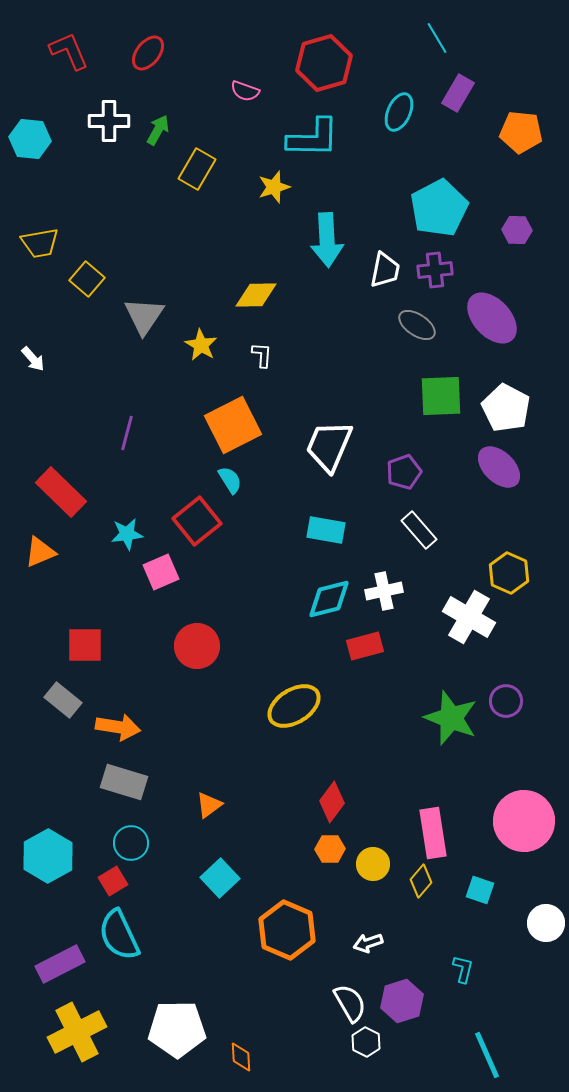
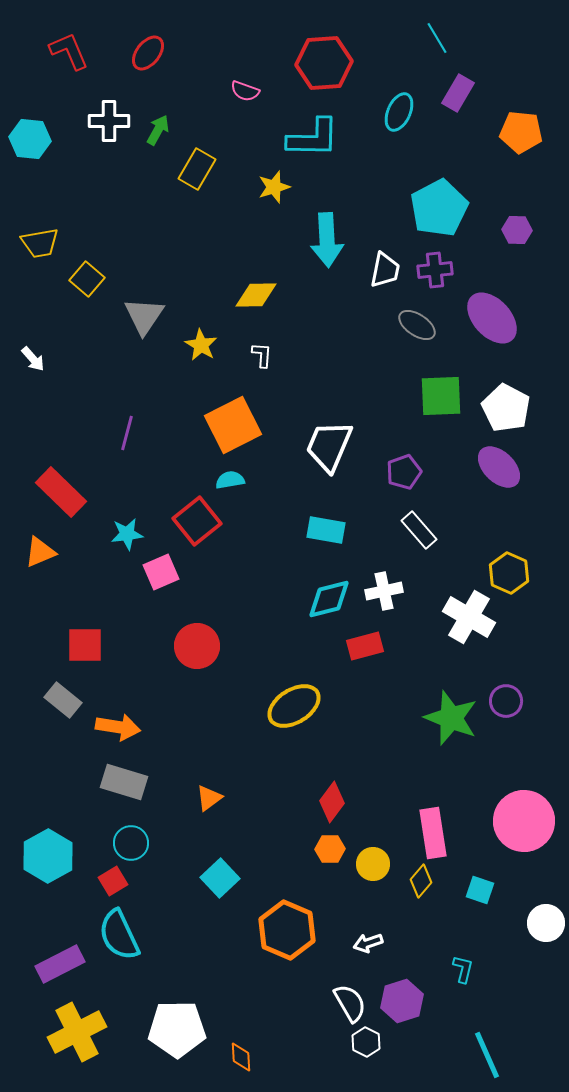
red hexagon at (324, 63): rotated 12 degrees clockwise
cyan semicircle at (230, 480): rotated 68 degrees counterclockwise
orange triangle at (209, 805): moved 7 px up
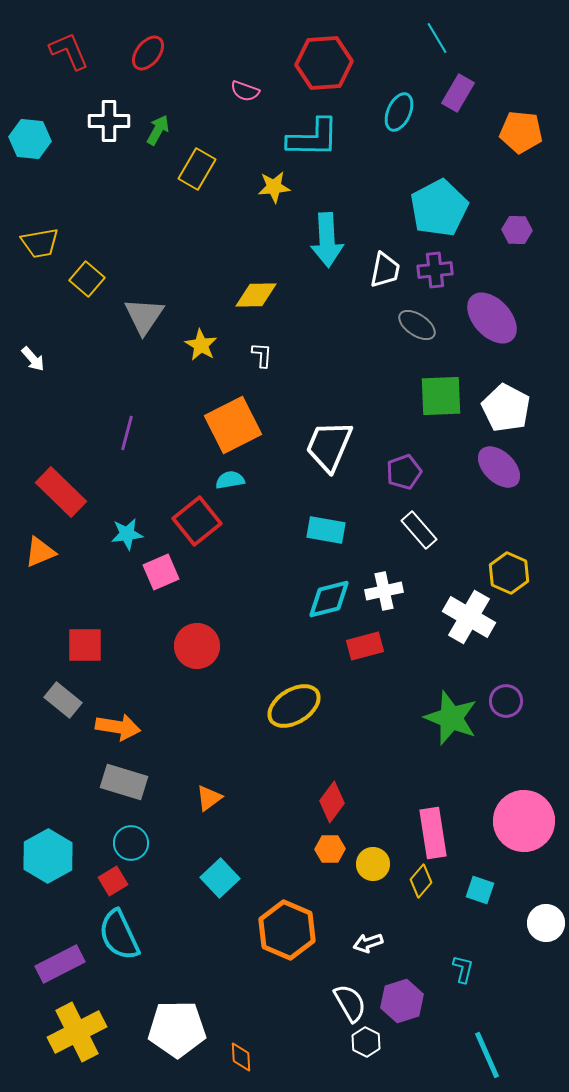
yellow star at (274, 187): rotated 12 degrees clockwise
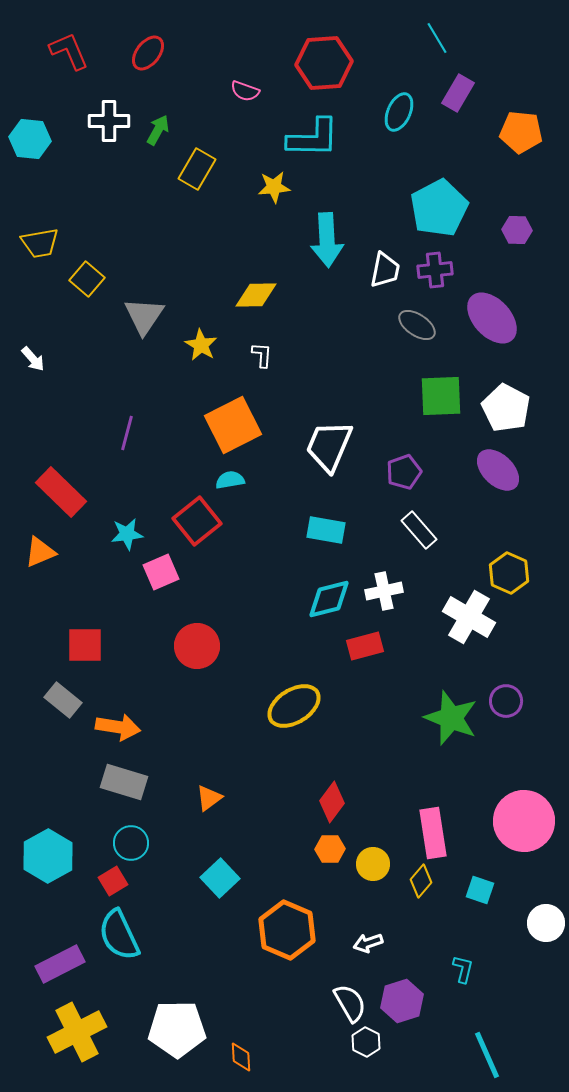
purple ellipse at (499, 467): moved 1 px left, 3 px down
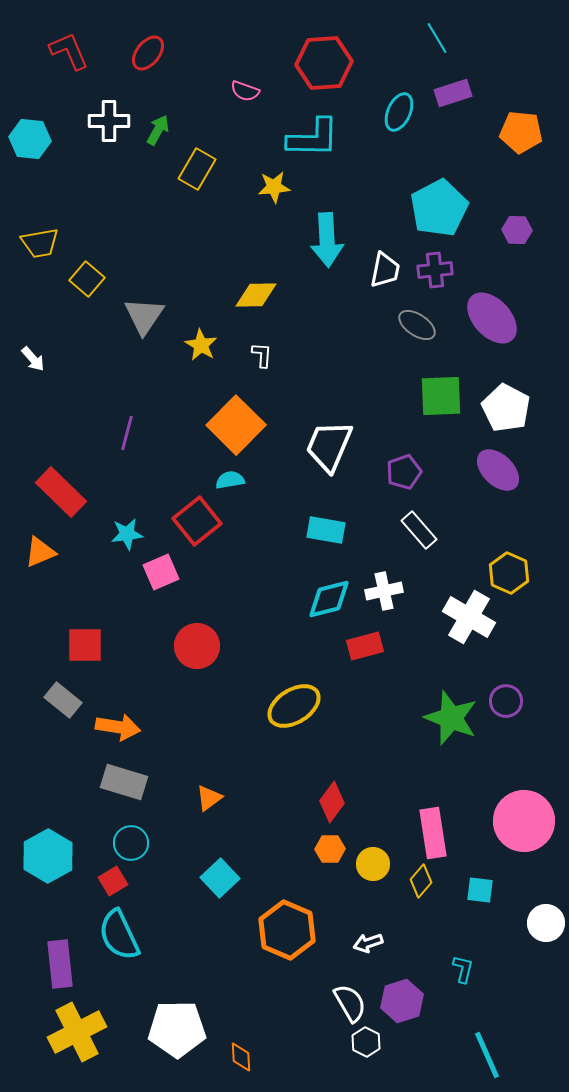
purple rectangle at (458, 93): moved 5 px left; rotated 42 degrees clockwise
orange square at (233, 425): moved 3 px right; rotated 18 degrees counterclockwise
cyan square at (480, 890): rotated 12 degrees counterclockwise
purple rectangle at (60, 964): rotated 69 degrees counterclockwise
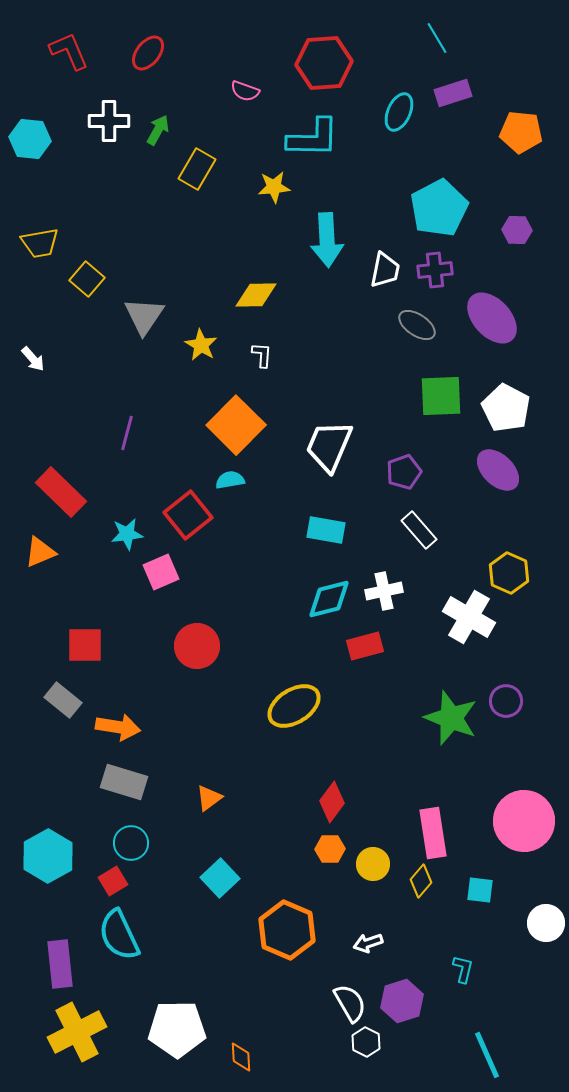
red square at (197, 521): moved 9 px left, 6 px up
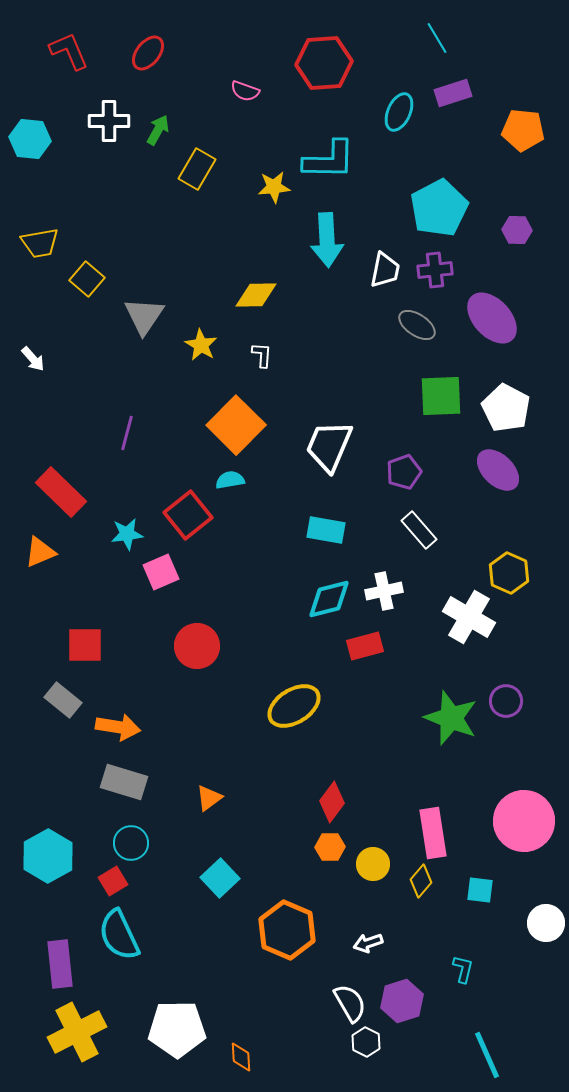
orange pentagon at (521, 132): moved 2 px right, 2 px up
cyan L-shape at (313, 138): moved 16 px right, 22 px down
orange hexagon at (330, 849): moved 2 px up
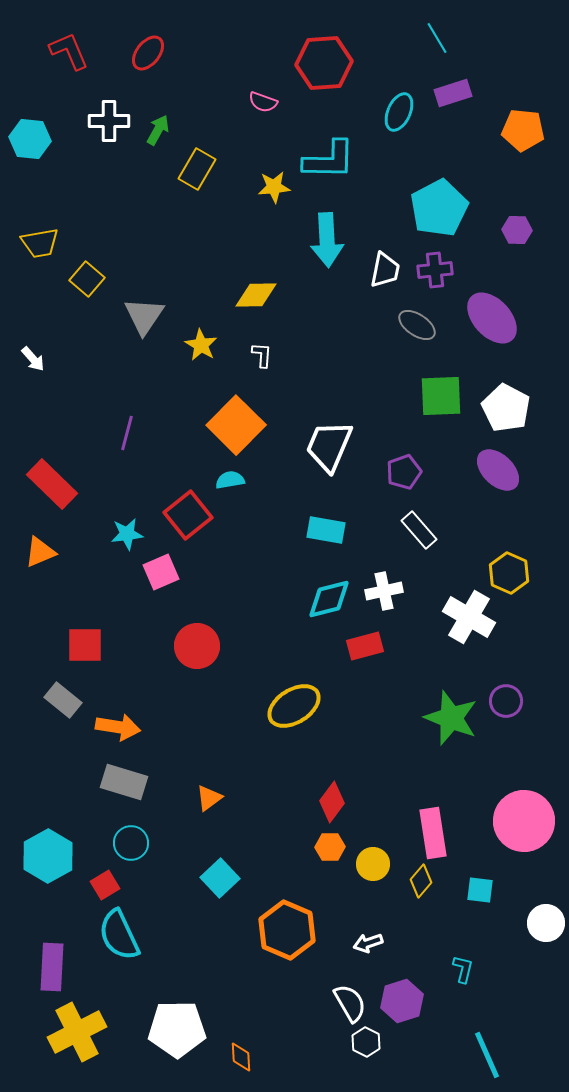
pink semicircle at (245, 91): moved 18 px right, 11 px down
red rectangle at (61, 492): moved 9 px left, 8 px up
red square at (113, 881): moved 8 px left, 4 px down
purple rectangle at (60, 964): moved 8 px left, 3 px down; rotated 9 degrees clockwise
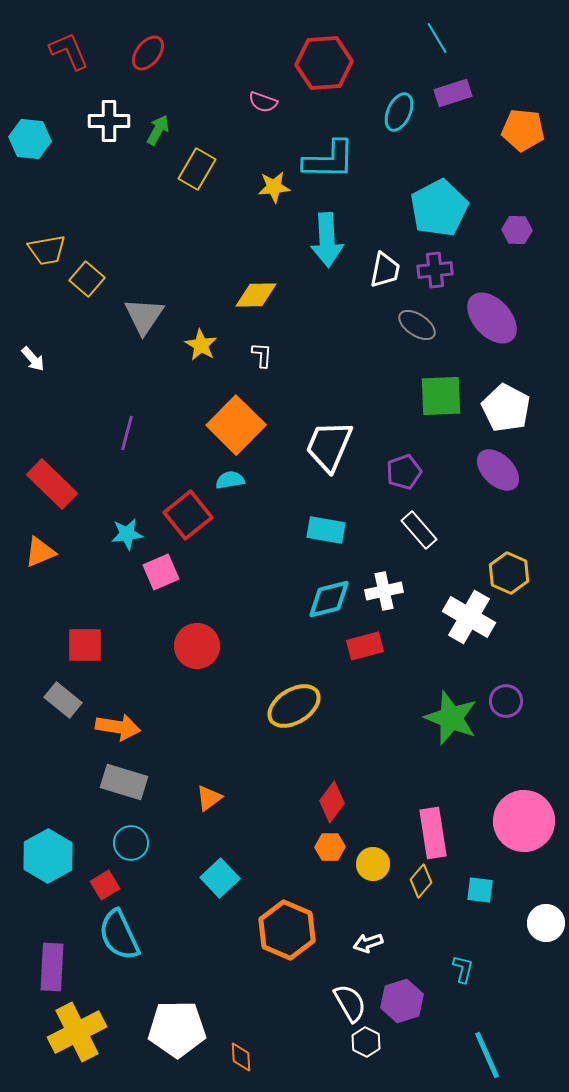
yellow trapezoid at (40, 243): moved 7 px right, 7 px down
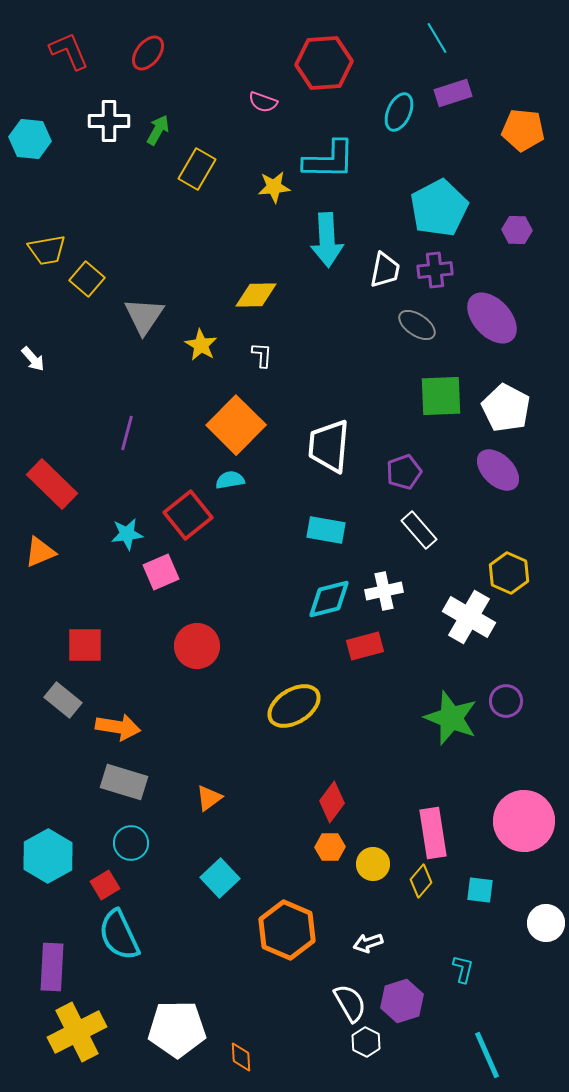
white trapezoid at (329, 446): rotated 18 degrees counterclockwise
